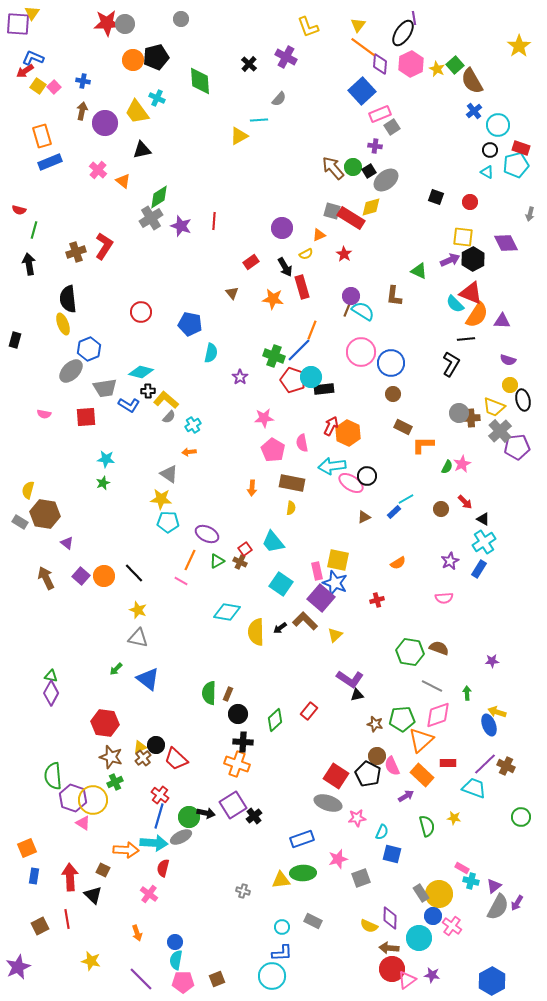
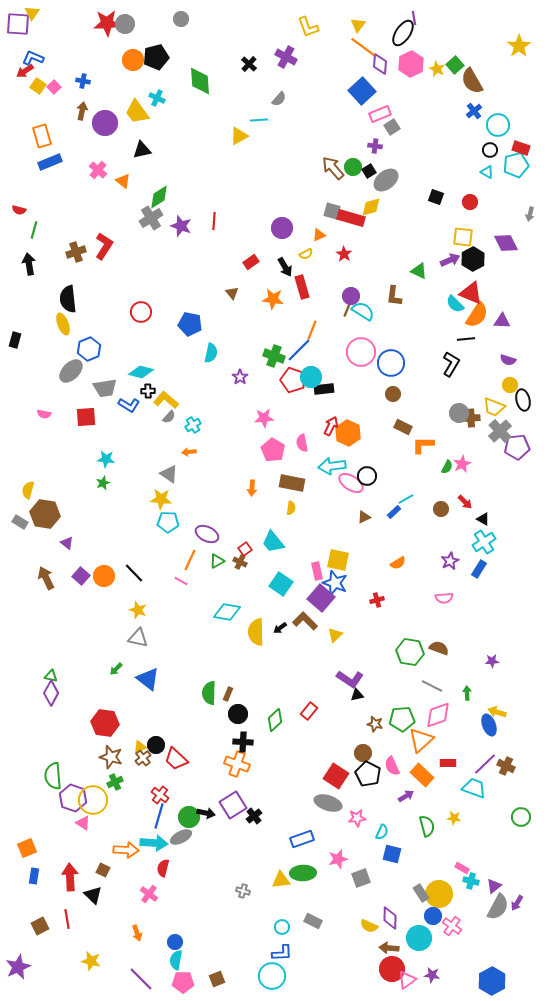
red rectangle at (351, 218): rotated 16 degrees counterclockwise
brown circle at (377, 756): moved 14 px left, 3 px up
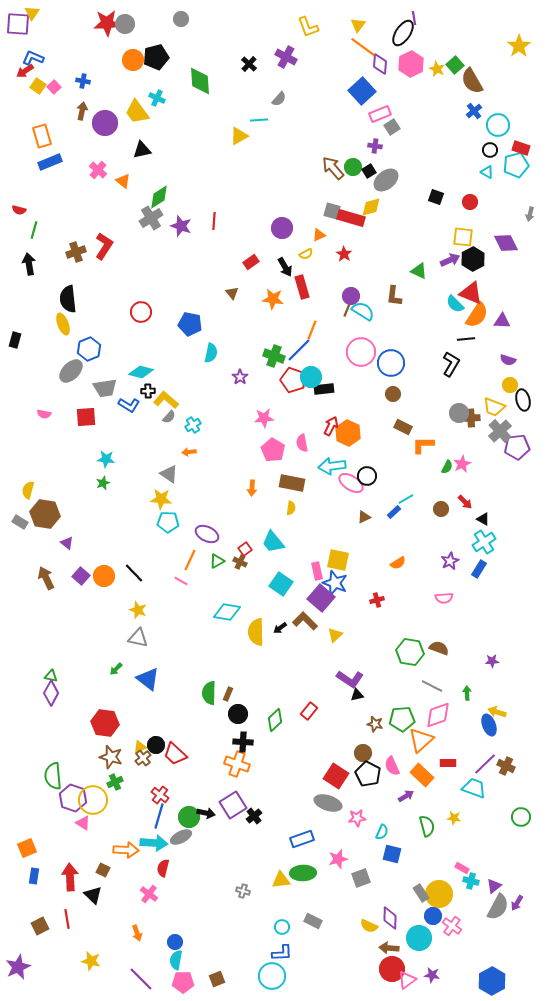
red trapezoid at (176, 759): moved 1 px left, 5 px up
